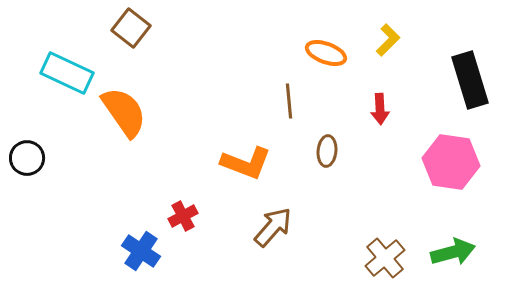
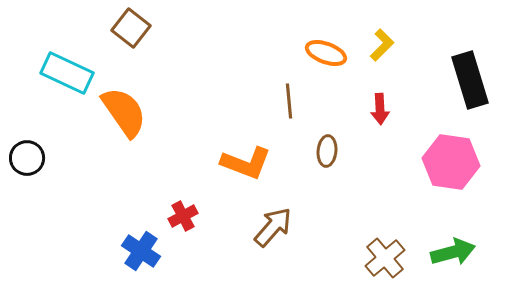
yellow L-shape: moved 6 px left, 5 px down
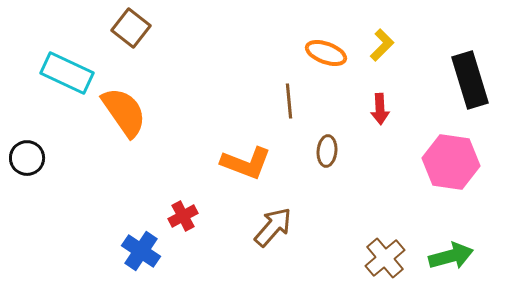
green arrow: moved 2 px left, 4 px down
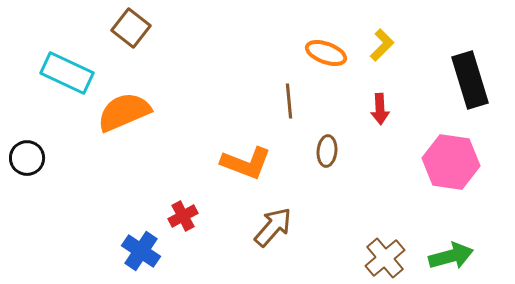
orange semicircle: rotated 78 degrees counterclockwise
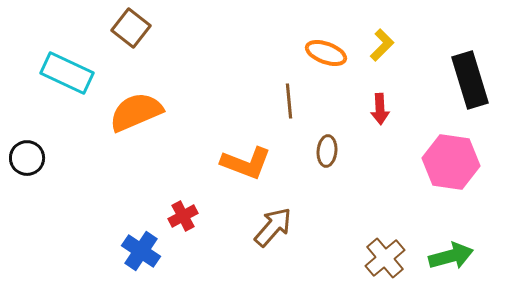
orange semicircle: moved 12 px right
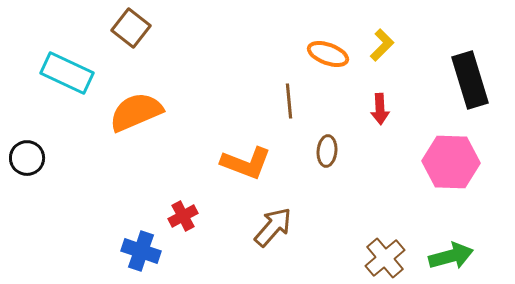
orange ellipse: moved 2 px right, 1 px down
pink hexagon: rotated 6 degrees counterclockwise
blue cross: rotated 15 degrees counterclockwise
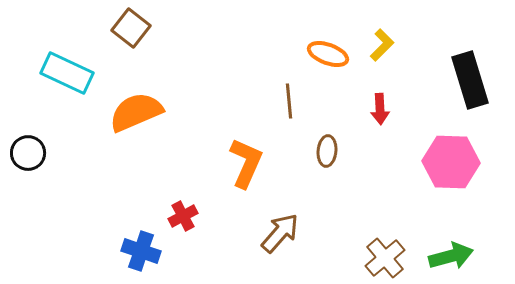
black circle: moved 1 px right, 5 px up
orange L-shape: rotated 87 degrees counterclockwise
brown arrow: moved 7 px right, 6 px down
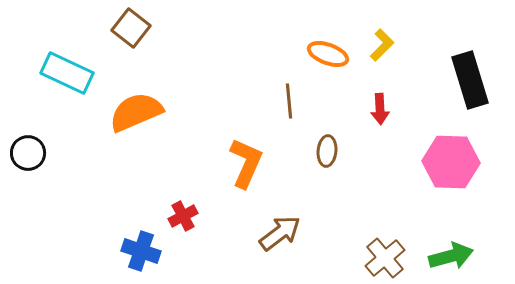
brown arrow: rotated 12 degrees clockwise
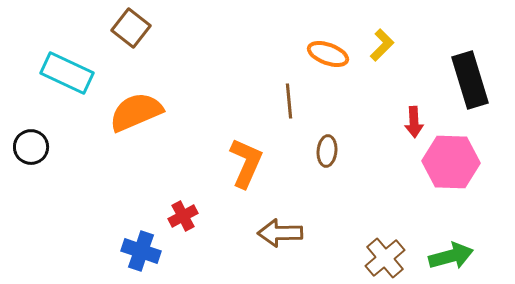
red arrow: moved 34 px right, 13 px down
black circle: moved 3 px right, 6 px up
brown arrow: rotated 144 degrees counterclockwise
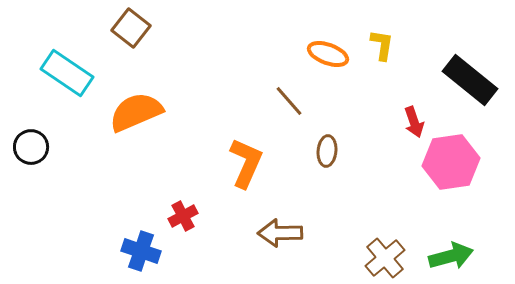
yellow L-shape: rotated 36 degrees counterclockwise
cyan rectangle: rotated 9 degrees clockwise
black rectangle: rotated 34 degrees counterclockwise
brown line: rotated 36 degrees counterclockwise
red arrow: rotated 16 degrees counterclockwise
pink hexagon: rotated 10 degrees counterclockwise
